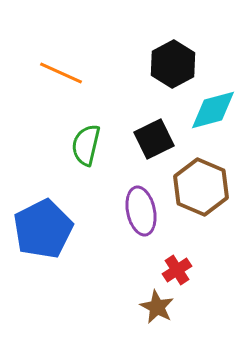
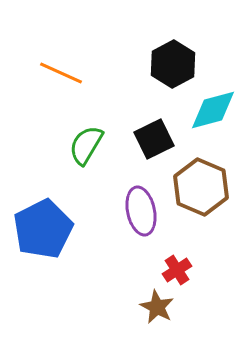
green semicircle: rotated 18 degrees clockwise
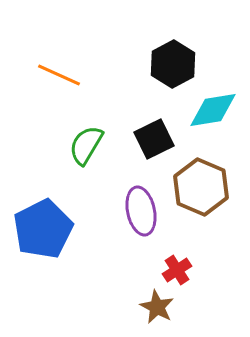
orange line: moved 2 px left, 2 px down
cyan diamond: rotated 6 degrees clockwise
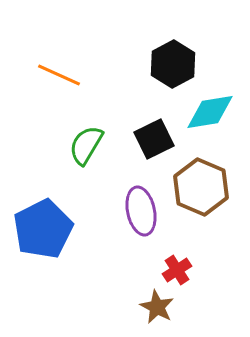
cyan diamond: moved 3 px left, 2 px down
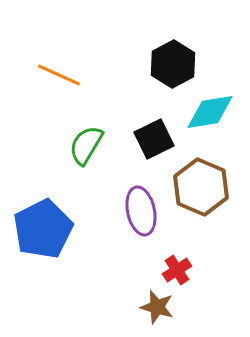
brown star: rotated 12 degrees counterclockwise
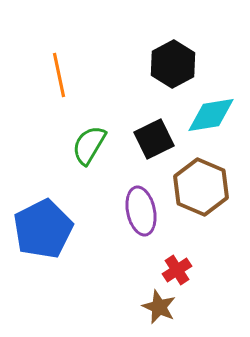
orange line: rotated 54 degrees clockwise
cyan diamond: moved 1 px right, 3 px down
green semicircle: moved 3 px right
brown star: moved 2 px right; rotated 8 degrees clockwise
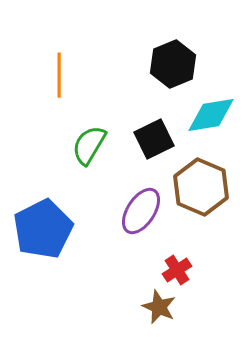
black hexagon: rotated 6 degrees clockwise
orange line: rotated 12 degrees clockwise
purple ellipse: rotated 45 degrees clockwise
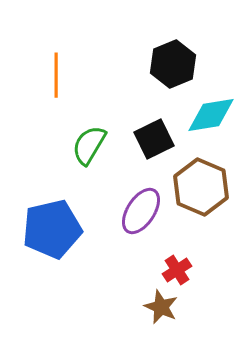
orange line: moved 3 px left
blue pentagon: moved 9 px right; rotated 14 degrees clockwise
brown star: moved 2 px right
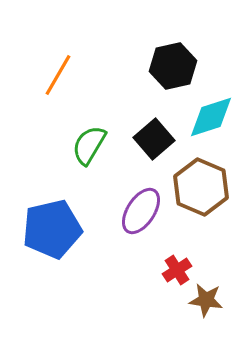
black hexagon: moved 2 px down; rotated 9 degrees clockwise
orange line: moved 2 px right; rotated 30 degrees clockwise
cyan diamond: moved 2 px down; rotated 9 degrees counterclockwise
black square: rotated 15 degrees counterclockwise
brown star: moved 45 px right, 7 px up; rotated 16 degrees counterclockwise
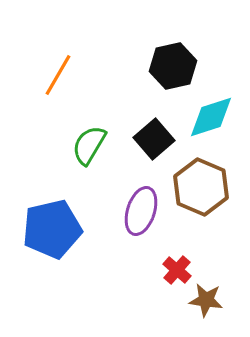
purple ellipse: rotated 15 degrees counterclockwise
red cross: rotated 16 degrees counterclockwise
